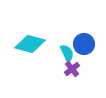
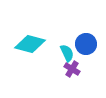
blue circle: moved 2 px right
purple cross: rotated 21 degrees counterclockwise
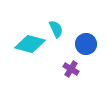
cyan semicircle: moved 11 px left, 24 px up
purple cross: moved 1 px left
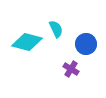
cyan diamond: moved 3 px left, 2 px up
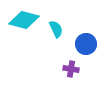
cyan diamond: moved 3 px left, 22 px up
purple cross: rotated 21 degrees counterclockwise
